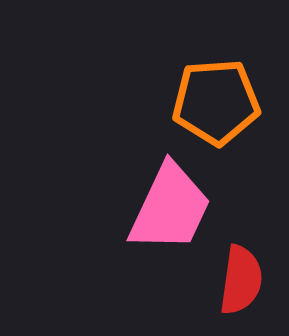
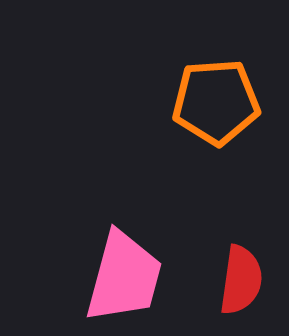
pink trapezoid: moved 46 px left, 69 px down; rotated 10 degrees counterclockwise
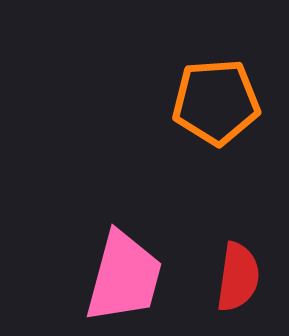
red semicircle: moved 3 px left, 3 px up
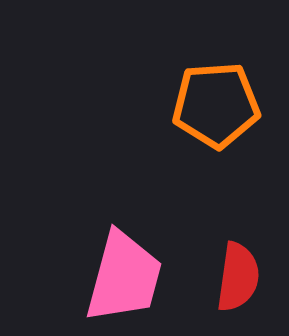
orange pentagon: moved 3 px down
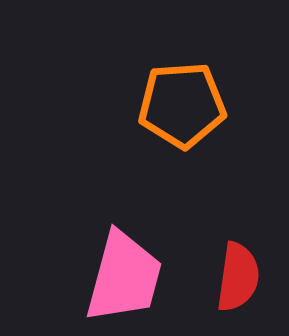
orange pentagon: moved 34 px left
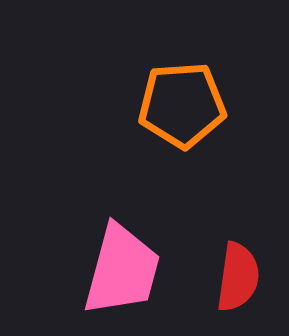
pink trapezoid: moved 2 px left, 7 px up
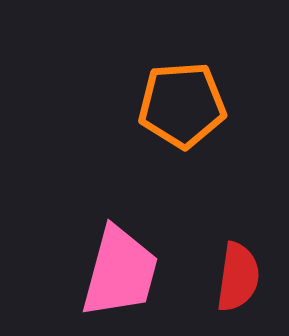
pink trapezoid: moved 2 px left, 2 px down
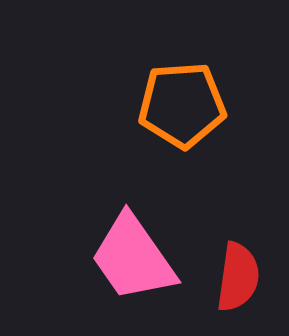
pink trapezoid: moved 13 px right, 14 px up; rotated 130 degrees clockwise
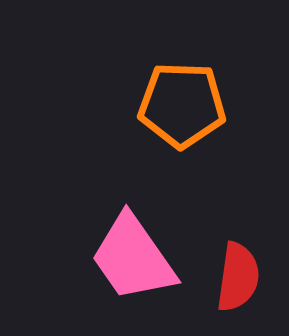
orange pentagon: rotated 6 degrees clockwise
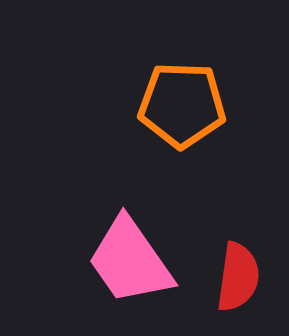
pink trapezoid: moved 3 px left, 3 px down
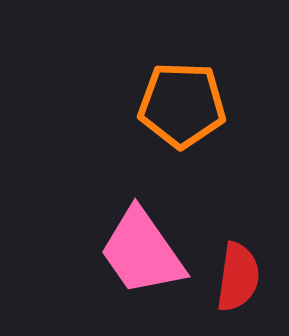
pink trapezoid: moved 12 px right, 9 px up
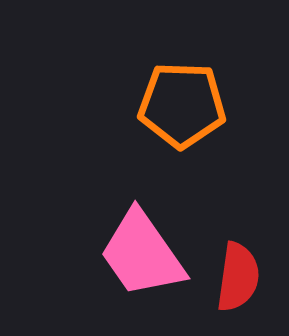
pink trapezoid: moved 2 px down
